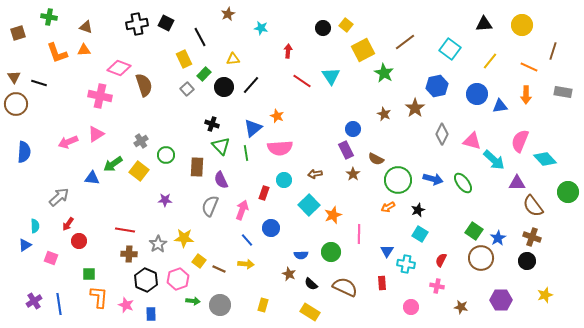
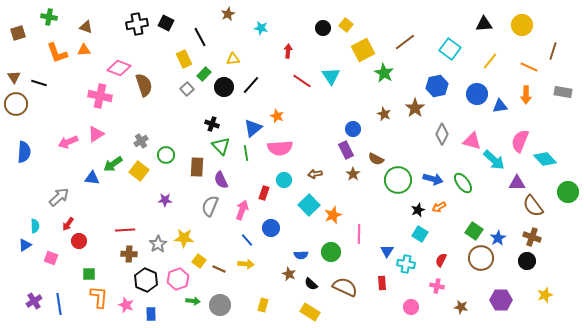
orange arrow at (388, 207): moved 51 px right
red line at (125, 230): rotated 12 degrees counterclockwise
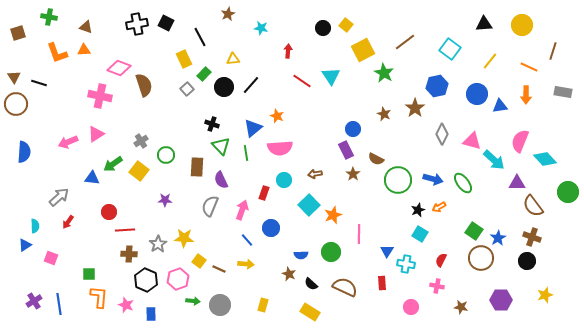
red arrow at (68, 224): moved 2 px up
red circle at (79, 241): moved 30 px right, 29 px up
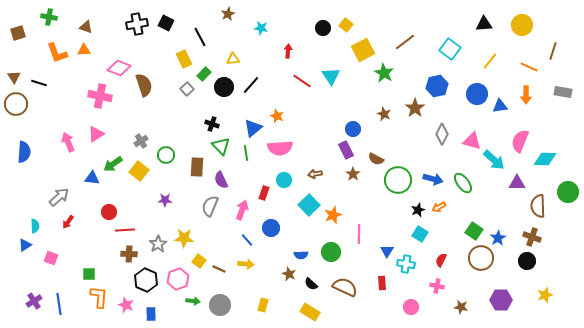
pink arrow at (68, 142): rotated 90 degrees clockwise
cyan diamond at (545, 159): rotated 45 degrees counterclockwise
brown semicircle at (533, 206): moved 5 px right; rotated 35 degrees clockwise
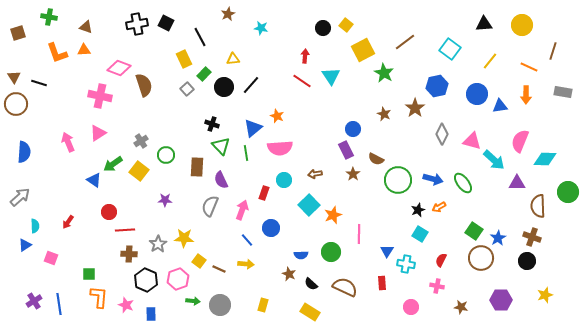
red arrow at (288, 51): moved 17 px right, 5 px down
pink triangle at (96, 134): moved 2 px right, 1 px up
blue triangle at (92, 178): moved 2 px right, 2 px down; rotated 28 degrees clockwise
gray arrow at (59, 197): moved 39 px left
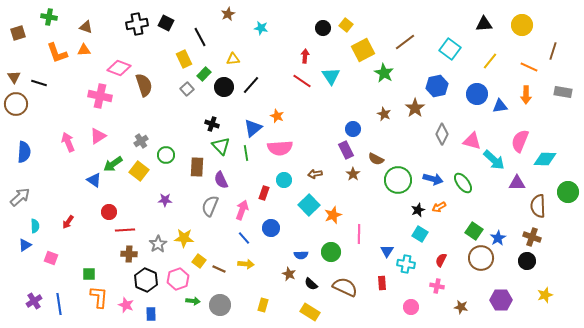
pink triangle at (98, 133): moved 3 px down
blue line at (247, 240): moved 3 px left, 2 px up
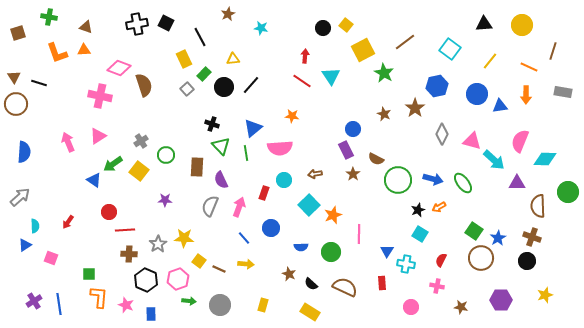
orange star at (277, 116): moved 15 px right; rotated 16 degrees counterclockwise
pink arrow at (242, 210): moved 3 px left, 3 px up
blue semicircle at (301, 255): moved 8 px up
green arrow at (193, 301): moved 4 px left
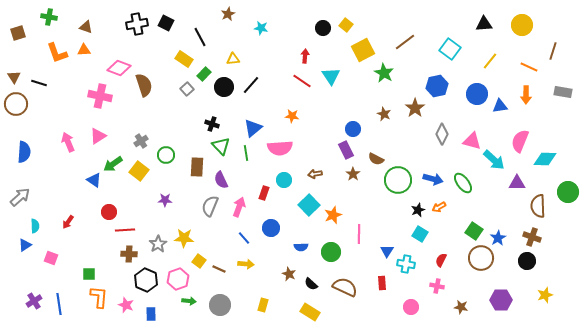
yellow rectangle at (184, 59): rotated 30 degrees counterclockwise
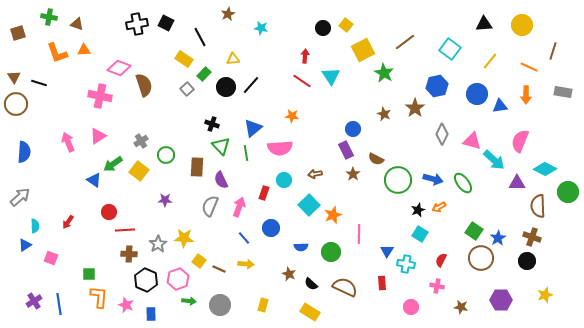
brown triangle at (86, 27): moved 9 px left, 3 px up
black circle at (224, 87): moved 2 px right
cyan diamond at (545, 159): moved 10 px down; rotated 25 degrees clockwise
